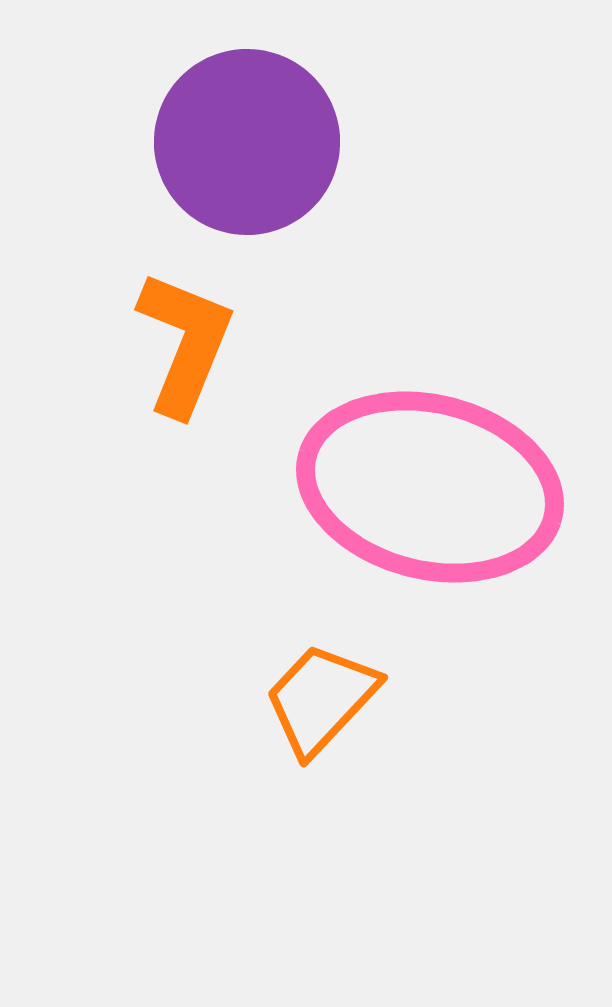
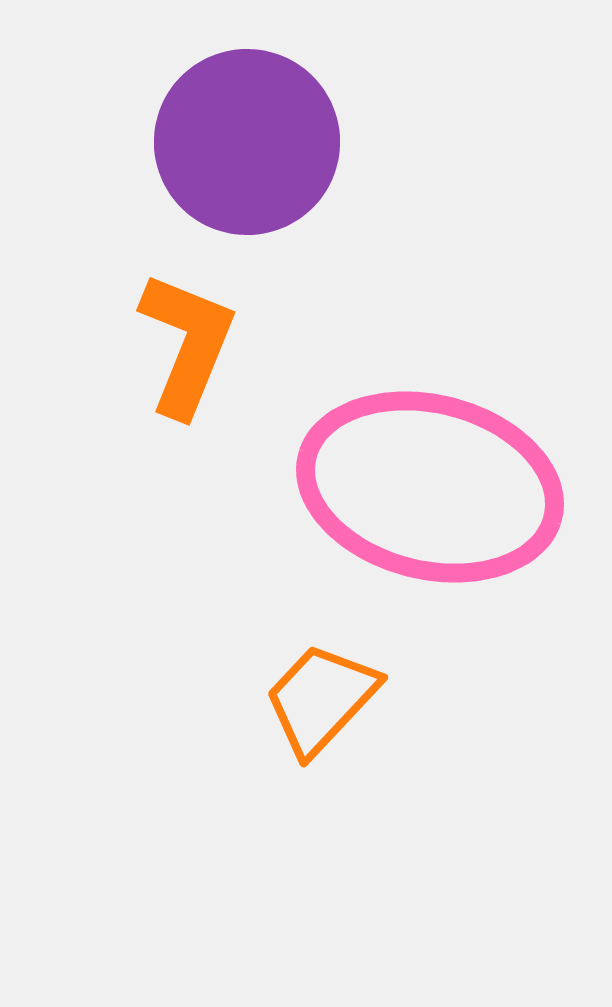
orange L-shape: moved 2 px right, 1 px down
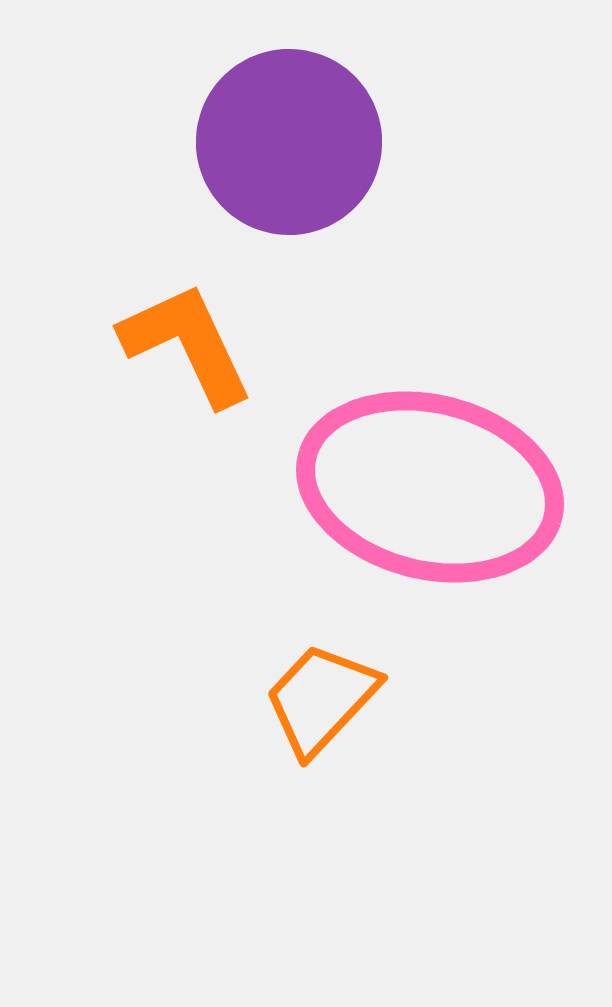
purple circle: moved 42 px right
orange L-shape: rotated 47 degrees counterclockwise
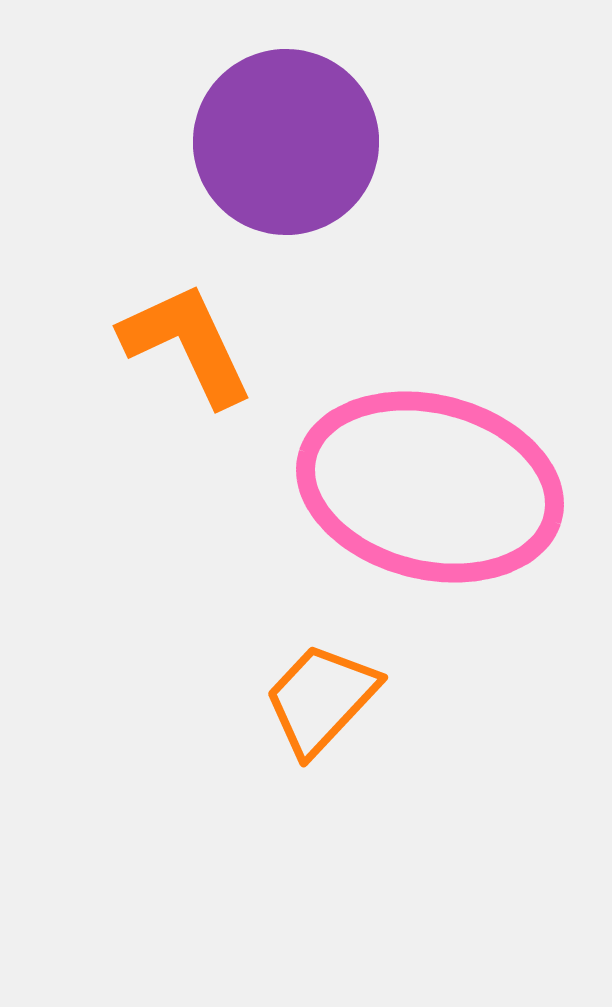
purple circle: moved 3 px left
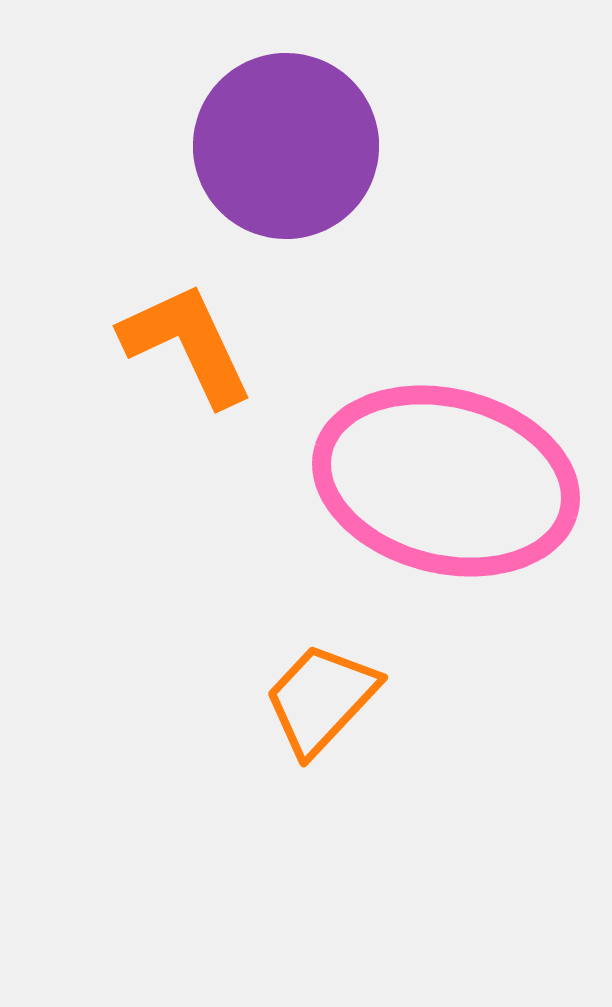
purple circle: moved 4 px down
pink ellipse: moved 16 px right, 6 px up
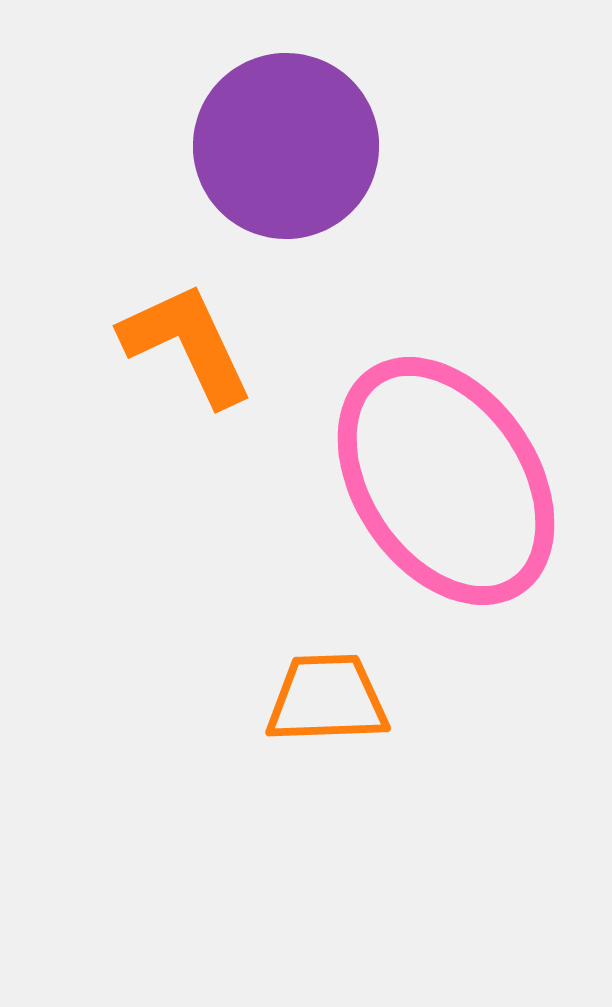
pink ellipse: rotated 42 degrees clockwise
orange trapezoid: moved 6 px right; rotated 45 degrees clockwise
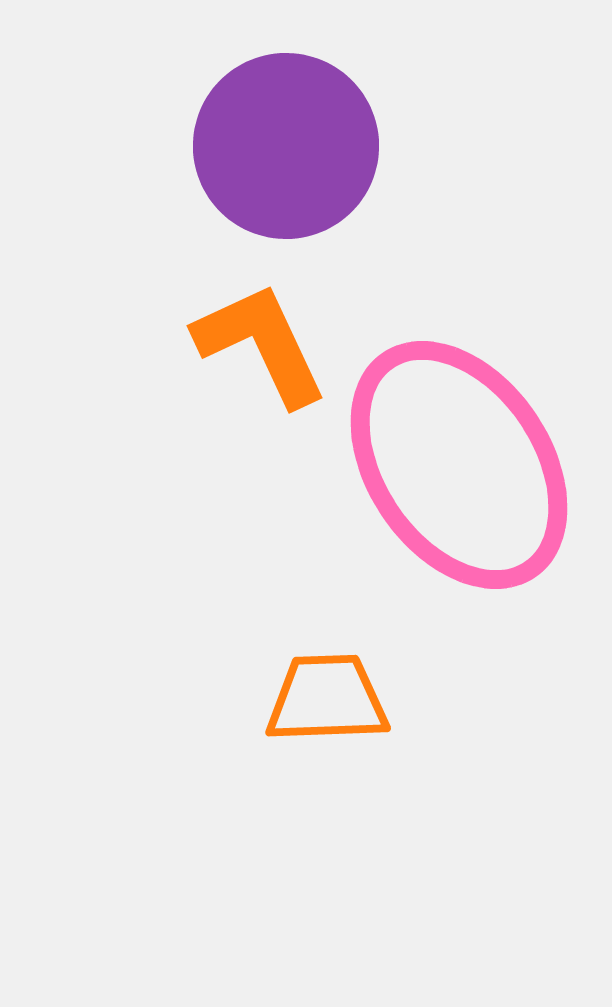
orange L-shape: moved 74 px right
pink ellipse: moved 13 px right, 16 px up
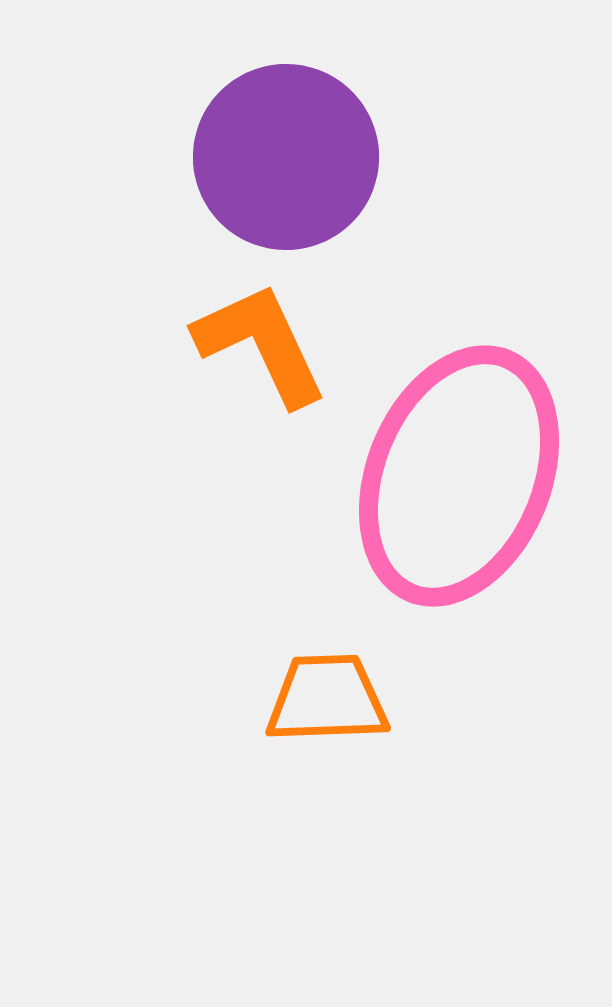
purple circle: moved 11 px down
pink ellipse: moved 11 px down; rotated 56 degrees clockwise
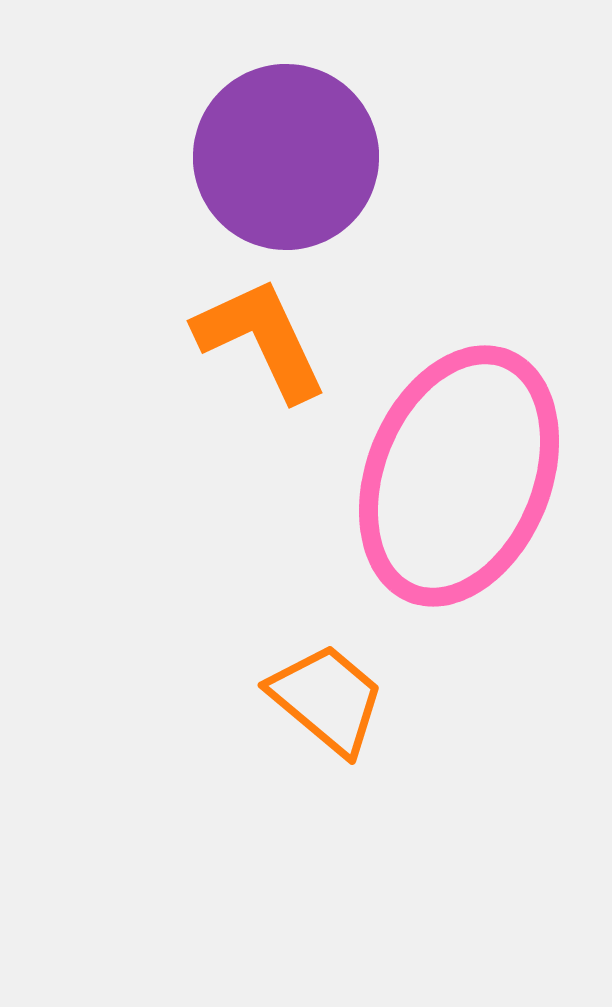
orange L-shape: moved 5 px up
orange trapezoid: rotated 42 degrees clockwise
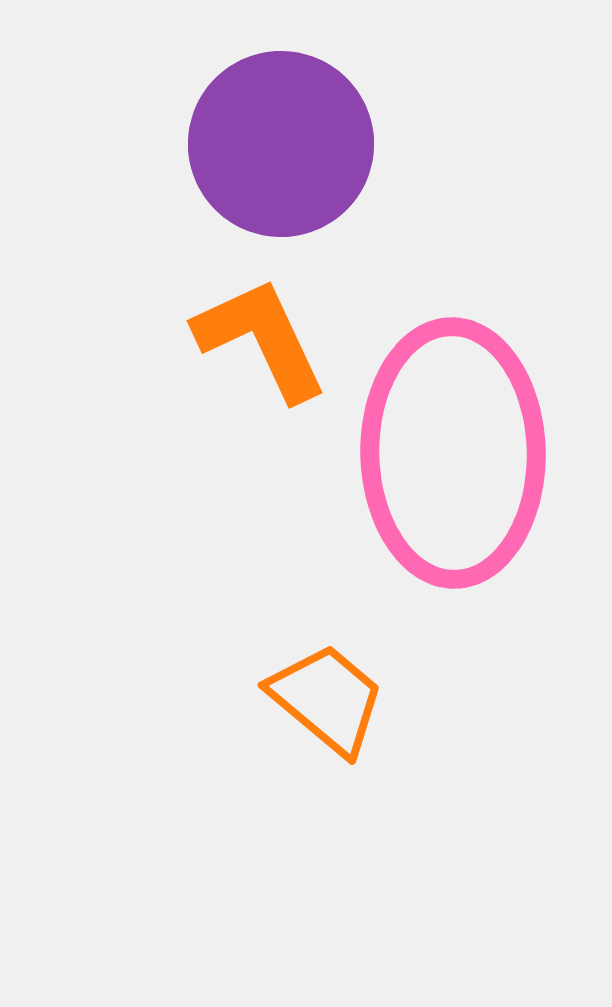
purple circle: moved 5 px left, 13 px up
pink ellipse: moved 6 px left, 23 px up; rotated 23 degrees counterclockwise
